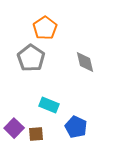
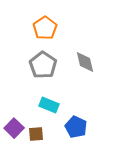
gray pentagon: moved 12 px right, 7 px down
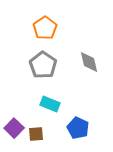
gray diamond: moved 4 px right
cyan rectangle: moved 1 px right, 1 px up
blue pentagon: moved 2 px right, 1 px down
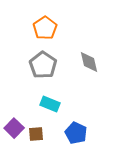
blue pentagon: moved 2 px left, 5 px down
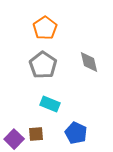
purple square: moved 11 px down
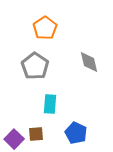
gray pentagon: moved 8 px left, 1 px down
cyan rectangle: rotated 72 degrees clockwise
